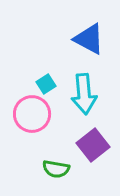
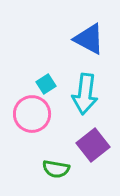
cyan arrow: moved 1 px right; rotated 12 degrees clockwise
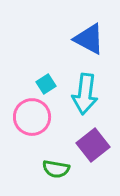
pink circle: moved 3 px down
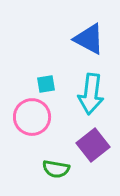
cyan square: rotated 24 degrees clockwise
cyan arrow: moved 6 px right
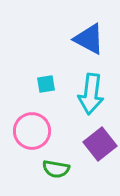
pink circle: moved 14 px down
purple square: moved 7 px right, 1 px up
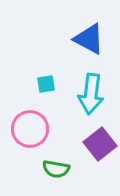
pink circle: moved 2 px left, 2 px up
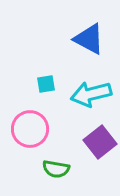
cyan arrow: rotated 69 degrees clockwise
purple square: moved 2 px up
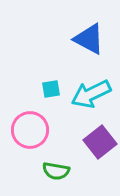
cyan square: moved 5 px right, 5 px down
cyan arrow: rotated 12 degrees counterclockwise
pink circle: moved 1 px down
green semicircle: moved 2 px down
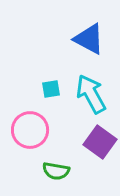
cyan arrow: rotated 87 degrees clockwise
purple square: rotated 16 degrees counterclockwise
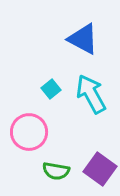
blue triangle: moved 6 px left
cyan square: rotated 30 degrees counterclockwise
pink circle: moved 1 px left, 2 px down
purple square: moved 27 px down
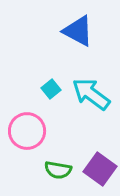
blue triangle: moved 5 px left, 8 px up
cyan arrow: rotated 24 degrees counterclockwise
pink circle: moved 2 px left, 1 px up
green semicircle: moved 2 px right, 1 px up
